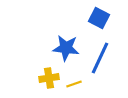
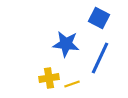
blue star: moved 4 px up
yellow line: moved 2 px left
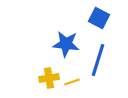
blue line: moved 2 px left, 2 px down; rotated 8 degrees counterclockwise
yellow line: moved 2 px up
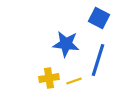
yellow line: moved 2 px right, 1 px up
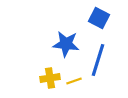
yellow cross: moved 1 px right
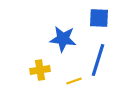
blue square: rotated 25 degrees counterclockwise
blue star: moved 3 px left, 5 px up
yellow cross: moved 10 px left, 8 px up
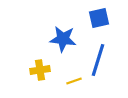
blue square: rotated 15 degrees counterclockwise
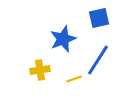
blue star: rotated 28 degrees counterclockwise
blue line: rotated 16 degrees clockwise
yellow line: moved 2 px up
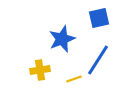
blue star: moved 1 px left
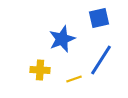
blue line: moved 3 px right
yellow cross: rotated 12 degrees clockwise
